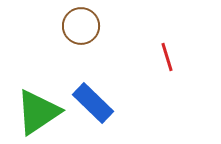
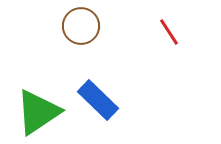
red line: moved 2 px right, 25 px up; rotated 16 degrees counterclockwise
blue rectangle: moved 5 px right, 3 px up
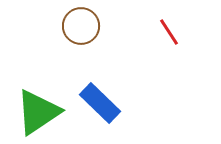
blue rectangle: moved 2 px right, 3 px down
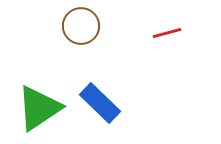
red line: moved 2 px left, 1 px down; rotated 72 degrees counterclockwise
green triangle: moved 1 px right, 4 px up
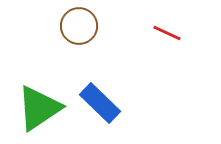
brown circle: moved 2 px left
red line: rotated 40 degrees clockwise
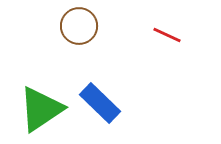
red line: moved 2 px down
green triangle: moved 2 px right, 1 px down
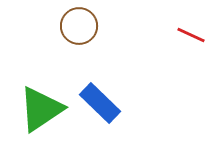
red line: moved 24 px right
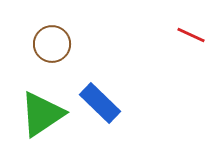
brown circle: moved 27 px left, 18 px down
green triangle: moved 1 px right, 5 px down
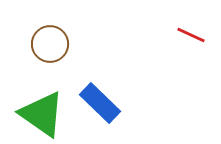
brown circle: moved 2 px left
green triangle: rotated 51 degrees counterclockwise
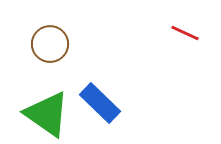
red line: moved 6 px left, 2 px up
green triangle: moved 5 px right
